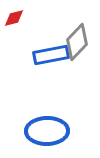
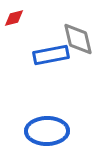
gray diamond: moved 1 px right, 3 px up; rotated 57 degrees counterclockwise
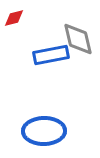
blue ellipse: moved 3 px left
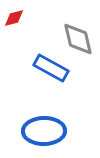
blue rectangle: moved 13 px down; rotated 40 degrees clockwise
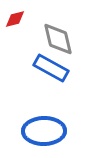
red diamond: moved 1 px right, 1 px down
gray diamond: moved 20 px left
